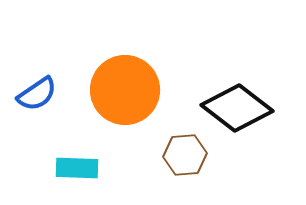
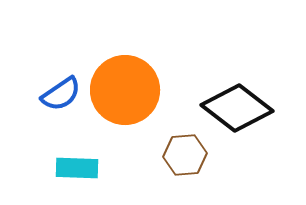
blue semicircle: moved 24 px right
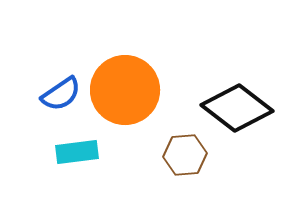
cyan rectangle: moved 16 px up; rotated 9 degrees counterclockwise
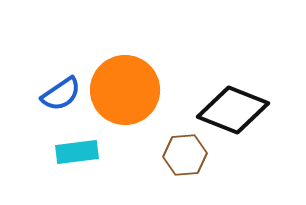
black diamond: moved 4 px left, 2 px down; rotated 16 degrees counterclockwise
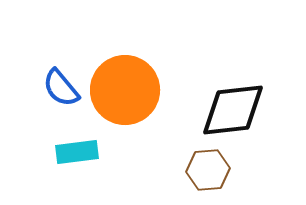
blue semicircle: moved 6 px up; rotated 84 degrees clockwise
black diamond: rotated 28 degrees counterclockwise
brown hexagon: moved 23 px right, 15 px down
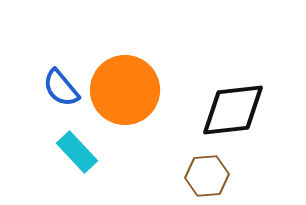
cyan rectangle: rotated 54 degrees clockwise
brown hexagon: moved 1 px left, 6 px down
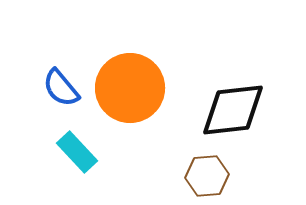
orange circle: moved 5 px right, 2 px up
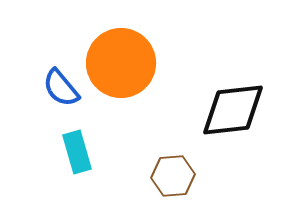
orange circle: moved 9 px left, 25 px up
cyan rectangle: rotated 27 degrees clockwise
brown hexagon: moved 34 px left
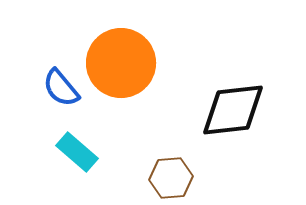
cyan rectangle: rotated 33 degrees counterclockwise
brown hexagon: moved 2 px left, 2 px down
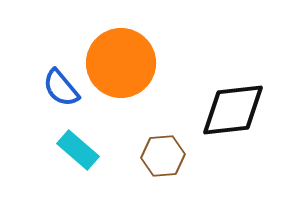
cyan rectangle: moved 1 px right, 2 px up
brown hexagon: moved 8 px left, 22 px up
